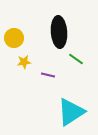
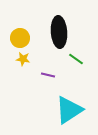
yellow circle: moved 6 px right
yellow star: moved 1 px left, 3 px up; rotated 16 degrees clockwise
cyan triangle: moved 2 px left, 2 px up
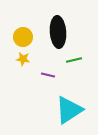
black ellipse: moved 1 px left
yellow circle: moved 3 px right, 1 px up
green line: moved 2 px left, 1 px down; rotated 49 degrees counterclockwise
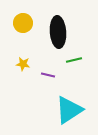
yellow circle: moved 14 px up
yellow star: moved 5 px down
